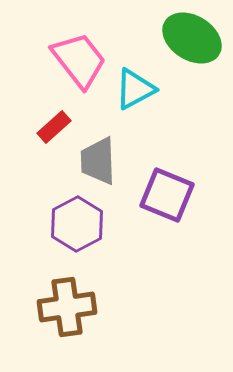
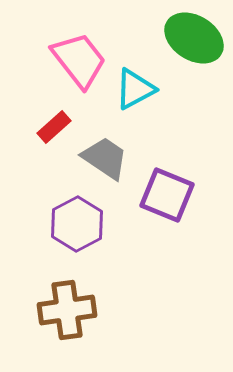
green ellipse: moved 2 px right
gray trapezoid: moved 7 px right, 3 px up; rotated 126 degrees clockwise
brown cross: moved 3 px down
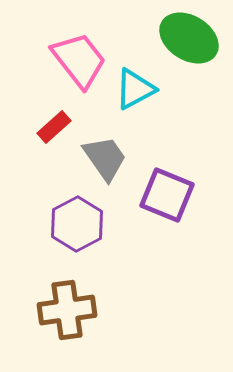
green ellipse: moved 5 px left
gray trapezoid: rotated 21 degrees clockwise
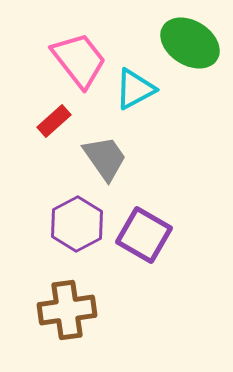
green ellipse: moved 1 px right, 5 px down
red rectangle: moved 6 px up
purple square: moved 23 px left, 40 px down; rotated 8 degrees clockwise
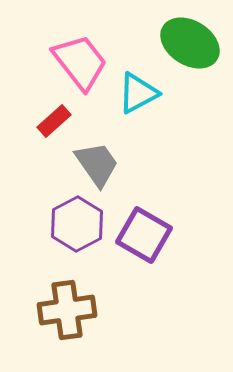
pink trapezoid: moved 1 px right, 2 px down
cyan triangle: moved 3 px right, 4 px down
gray trapezoid: moved 8 px left, 6 px down
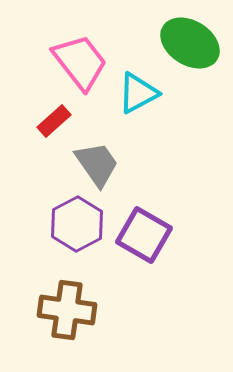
brown cross: rotated 16 degrees clockwise
